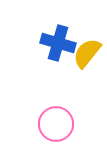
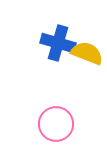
yellow semicircle: rotated 72 degrees clockwise
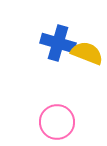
pink circle: moved 1 px right, 2 px up
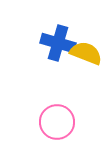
yellow semicircle: moved 1 px left
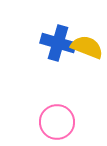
yellow semicircle: moved 1 px right, 6 px up
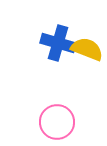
yellow semicircle: moved 2 px down
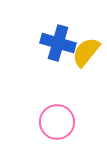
yellow semicircle: moved 1 px left, 3 px down; rotated 72 degrees counterclockwise
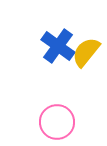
blue cross: moved 3 px down; rotated 20 degrees clockwise
